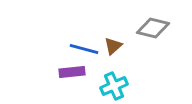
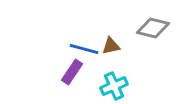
brown triangle: moved 2 px left; rotated 30 degrees clockwise
purple rectangle: rotated 50 degrees counterclockwise
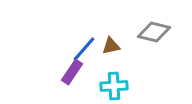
gray diamond: moved 1 px right, 4 px down
blue line: rotated 64 degrees counterclockwise
cyan cross: rotated 20 degrees clockwise
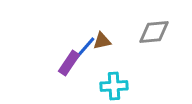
gray diamond: rotated 20 degrees counterclockwise
brown triangle: moved 9 px left, 5 px up
purple rectangle: moved 3 px left, 9 px up
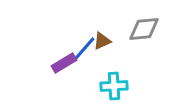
gray diamond: moved 10 px left, 3 px up
brown triangle: rotated 12 degrees counterclockwise
purple rectangle: moved 5 px left; rotated 25 degrees clockwise
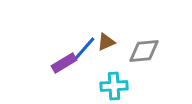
gray diamond: moved 22 px down
brown triangle: moved 4 px right, 1 px down
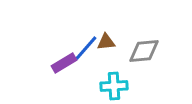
brown triangle: rotated 18 degrees clockwise
blue line: moved 2 px right, 1 px up
